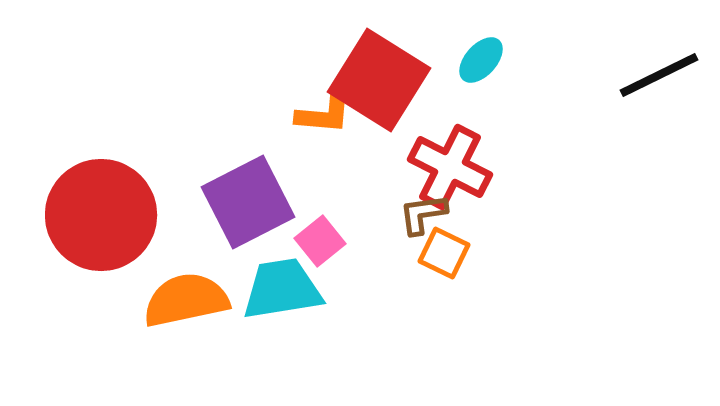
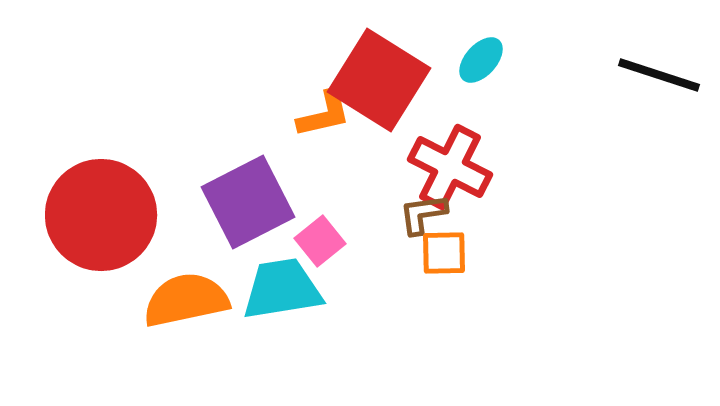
black line: rotated 44 degrees clockwise
orange L-shape: rotated 18 degrees counterclockwise
orange square: rotated 27 degrees counterclockwise
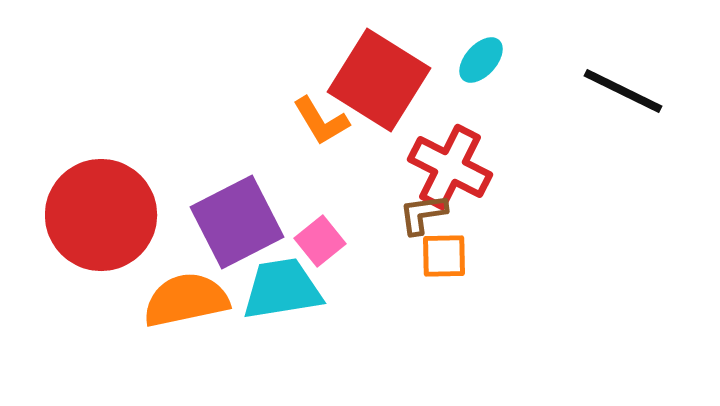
black line: moved 36 px left, 16 px down; rotated 8 degrees clockwise
orange L-shape: moved 3 px left, 7 px down; rotated 72 degrees clockwise
purple square: moved 11 px left, 20 px down
orange square: moved 3 px down
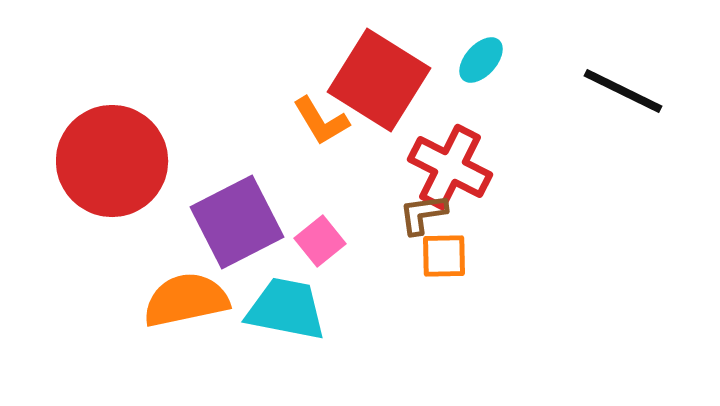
red circle: moved 11 px right, 54 px up
cyan trapezoid: moved 4 px right, 20 px down; rotated 20 degrees clockwise
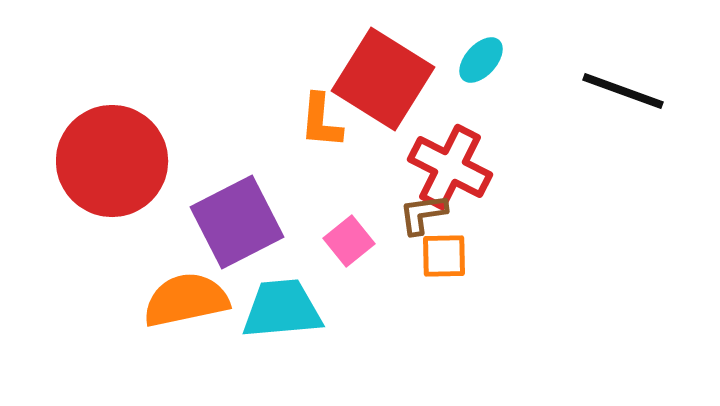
red square: moved 4 px right, 1 px up
black line: rotated 6 degrees counterclockwise
orange L-shape: rotated 36 degrees clockwise
pink square: moved 29 px right
cyan trapezoid: moved 4 px left; rotated 16 degrees counterclockwise
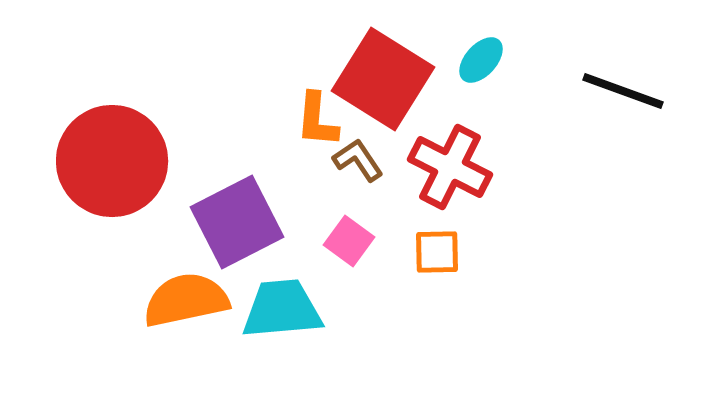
orange L-shape: moved 4 px left, 1 px up
brown L-shape: moved 65 px left, 54 px up; rotated 64 degrees clockwise
pink square: rotated 15 degrees counterclockwise
orange square: moved 7 px left, 4 px up
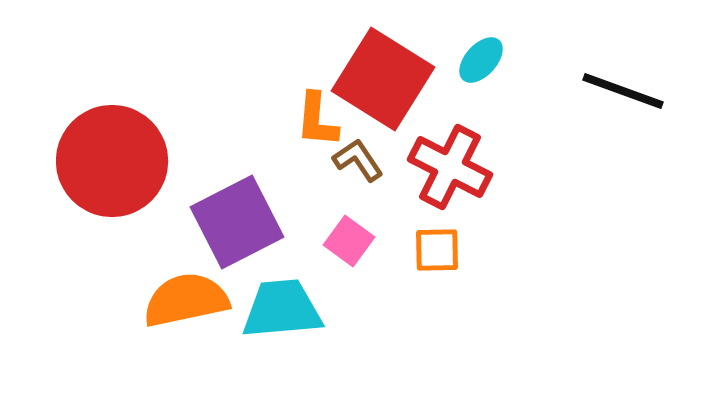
orange square: moved 2 px up
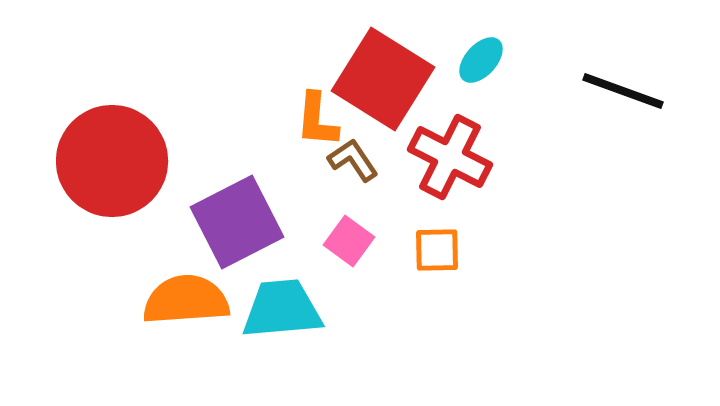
brown L-shape: moved 5 px left
red cross: moved 10 px up
orange semicircle: rotated 8 degrees clockwise
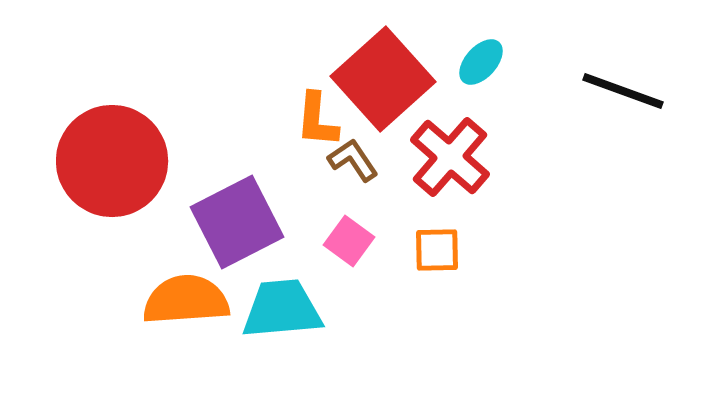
cyan ellipse: moved 2 px down
red square: rotated 16 degrees clockwise
red cross: rotated 14 degrees clockwise
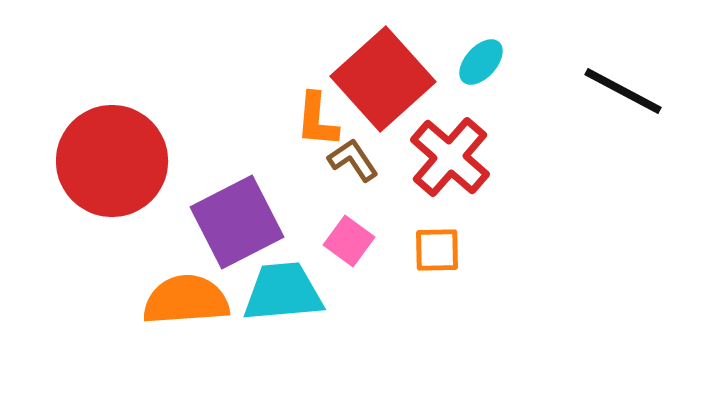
black line: rotated 8 degrees clockwise
cyan trapezoid: moved 1 px right, 17 px up
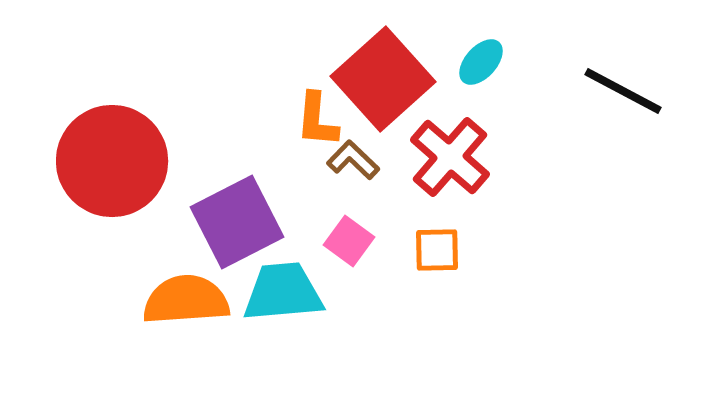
brown L-shape: rotated 12 degrees counterclockwise
